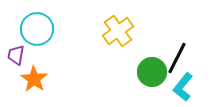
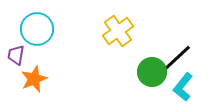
black line: rotated 20 degrees clockwise
orange star: rotated 16 degrees clockwise
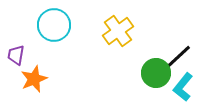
cyan circle: moved 17 px right, 4 px up
green circle: moved 4 px right, 1 px down
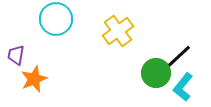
cyan circle: moved 2 px right, 6 px up
